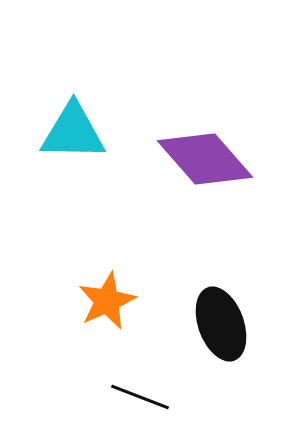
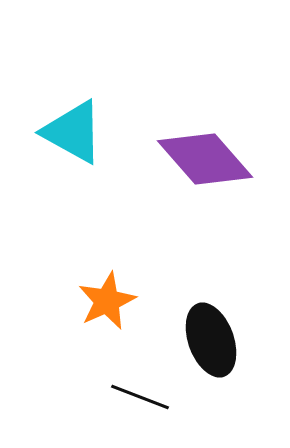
cyan triangle: rotated 28 degrees clockwise
black ellipse: moved 10 px left, 16 px down
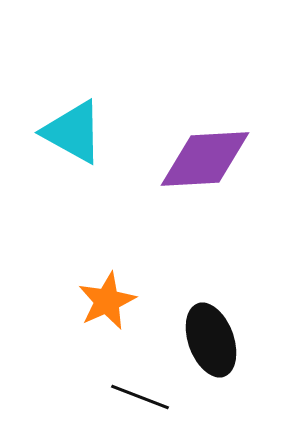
purple diamond: rotated 52 degrees counterclockwise
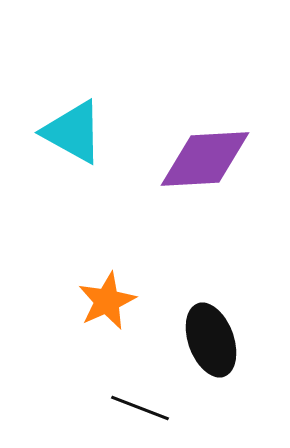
black line: moved 11 px down
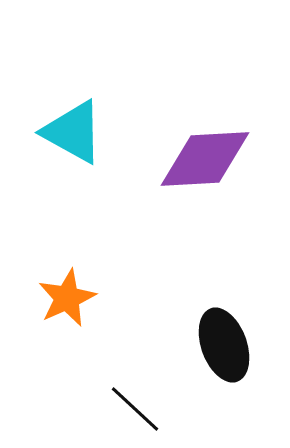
orange star: moved 40 px left, 3 px up
black ellipse: moved 13 px right, 5 px down
black line: moved 5 px left, 1 px down; rotated 22 degrees clockwise
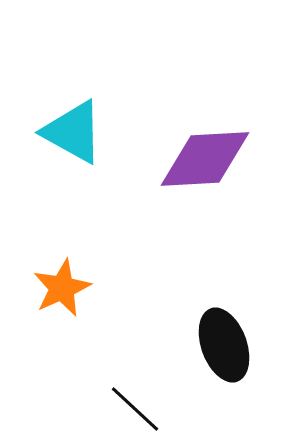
orange star: moved 5 px left, 10 px up
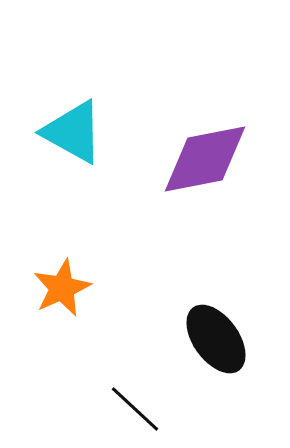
purple diamond: rotated 8 degrees counterclockwise
black ellipse: moved 8 px left, 6 px up; rotated 16 degrees counterclockwise
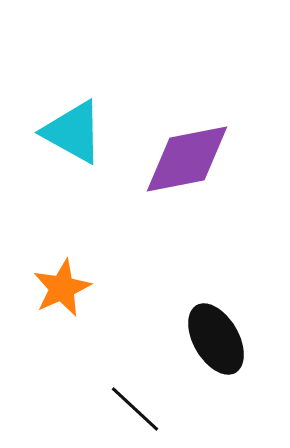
purple diamond: moved 18 px left
black ellipse: rotated 6 degrees clockwise
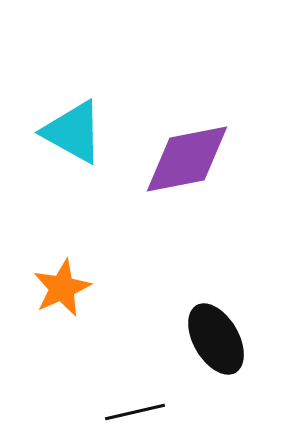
black line: moved 3 px down; rotated 56 degrees counterclockwise
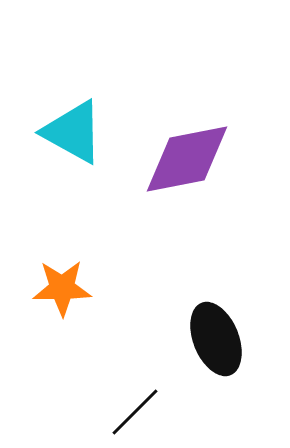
orange star: rotated 24 degrees clockwise
black ellipse: rotated 8 degrees clockwise
black line: rotated 32 degrees counterclockwise
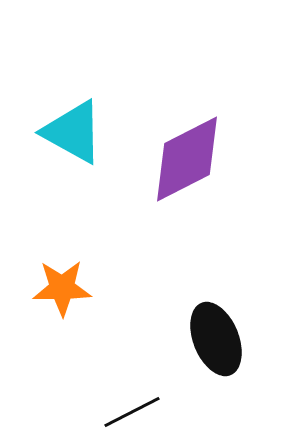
purple diamond: rotated 16 degrees counterclockwise
black line: moved 3 px left; rotated 18 degrees clockwise
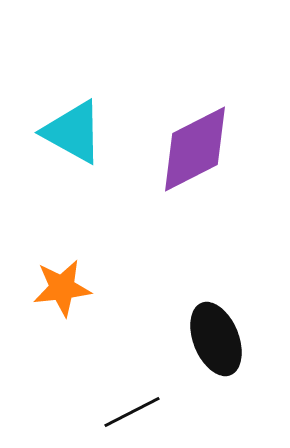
purple diamond: moved 8 px right, 10 px up
orange star: rotated 6 degrees counterclockwise
